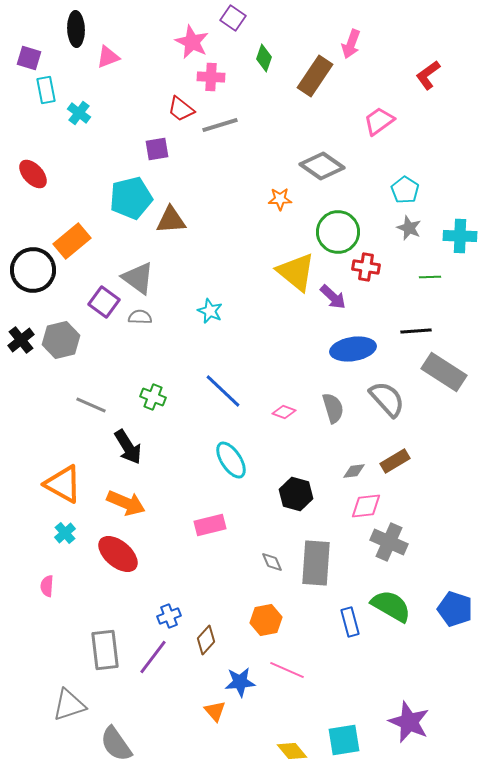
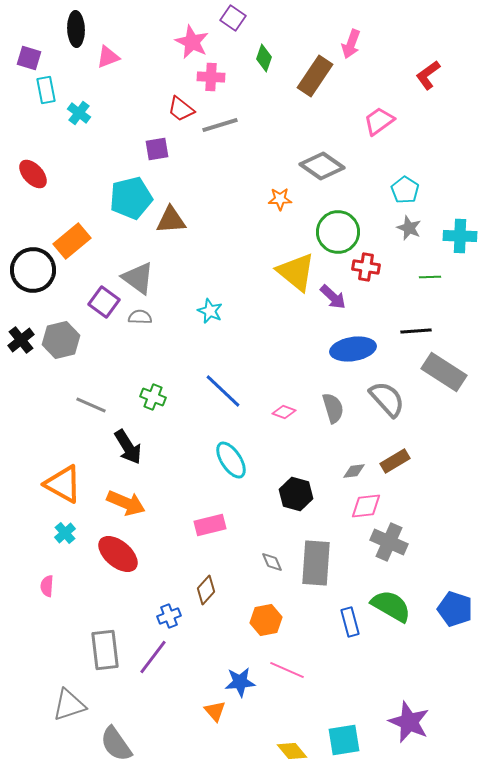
brown diamond at (206, 640): moved 50 px up
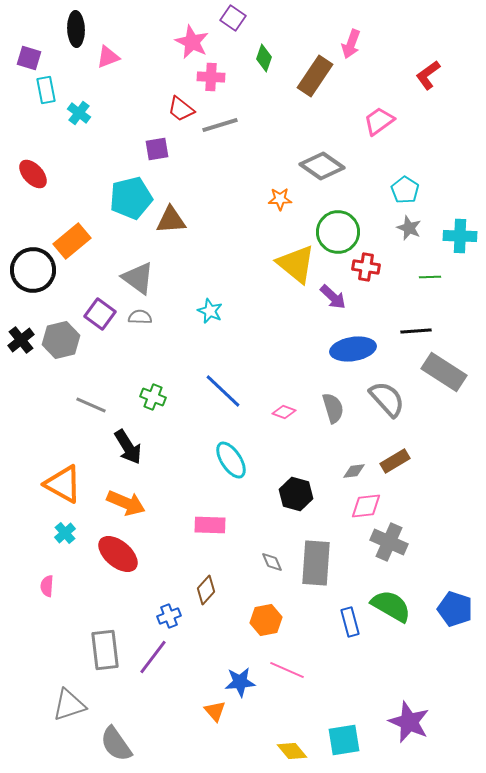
yellow triangle at (296, 272): moved 8 px up
purple square at (104, 302): moved 4 px left, 12 px down
pink rectangle at (210, 525): rotated 16 degrees clockwise
